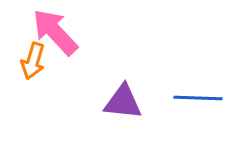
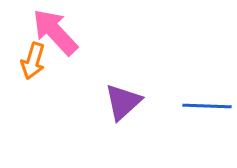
blue line: moved 9 px right, 8 px down
purple triangle: rotated 48 degrees counterclockwise
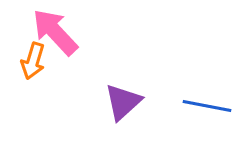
blue line: rotated 9 degrees clockwise
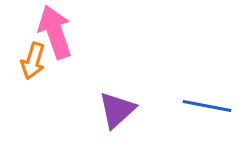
pink arrow: rotated 24 degrees clockwise
purple triangle: moved 6 px left, 8 px down
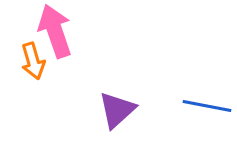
pink arrow: moved 1 px up
orange arrow: rotated 33 degrees counterclockwise
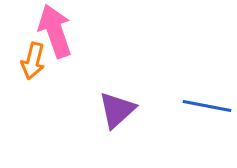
orange arrow: rotated 30 degrees clockwise
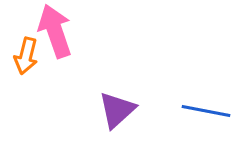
orange arrow: moved 7 px left, 5 px up
blue line: moved 1 px left, 5 px down
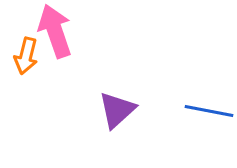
blue line: moved 3 px right
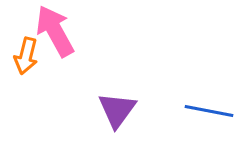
pink arrow: rotated 10 degrees counterclockwise
purple triangle: rotated 12 degrees counterclockwise
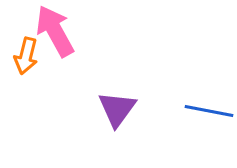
purple triangle: moved 1 px up
